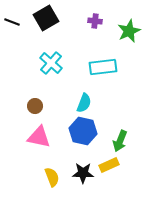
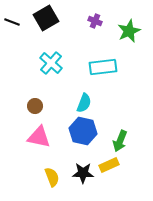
purple cross: rotated 16 degrees clockwise
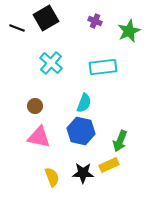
black line: moved 5 px right, 6 px down
blue hexagon: moved 2 px left
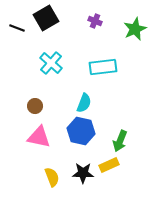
green star: moved 6 px right, 2 px up
